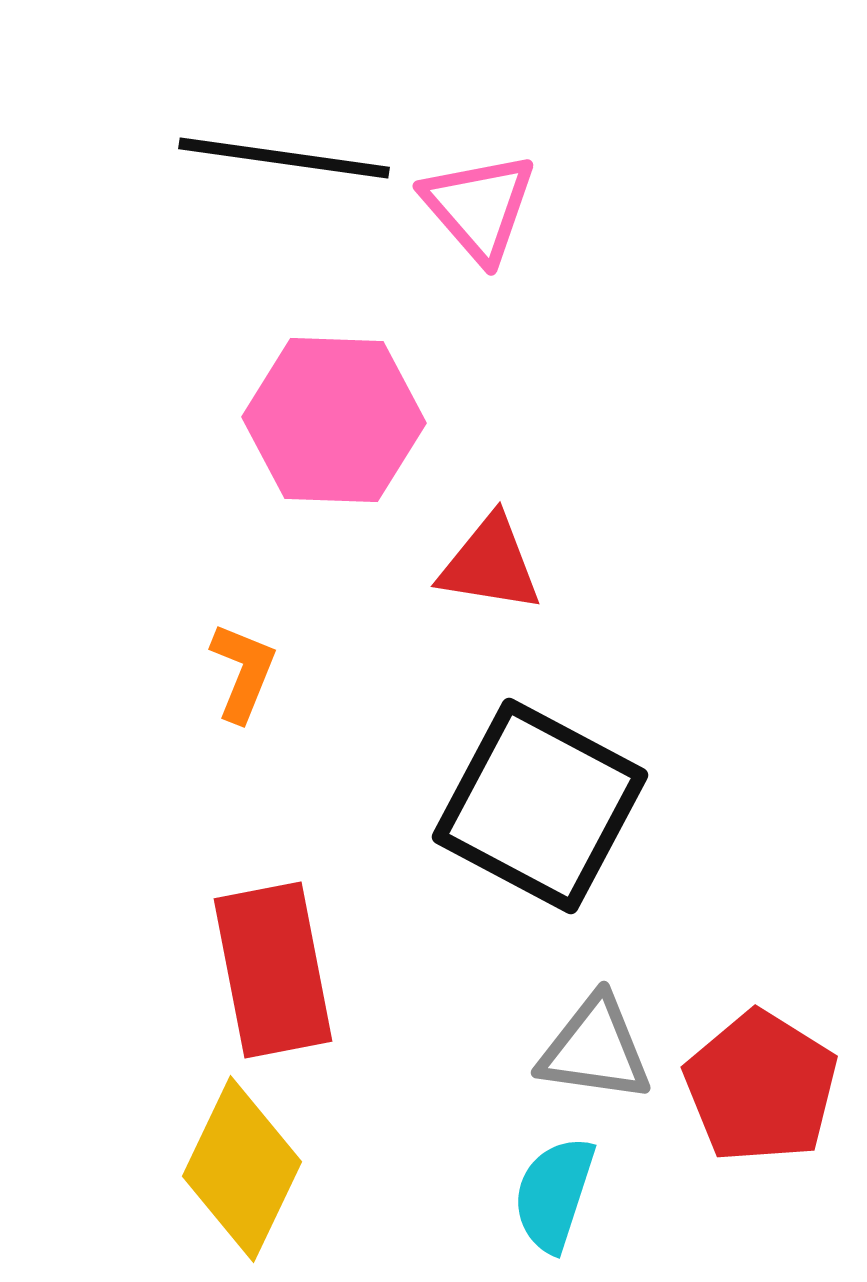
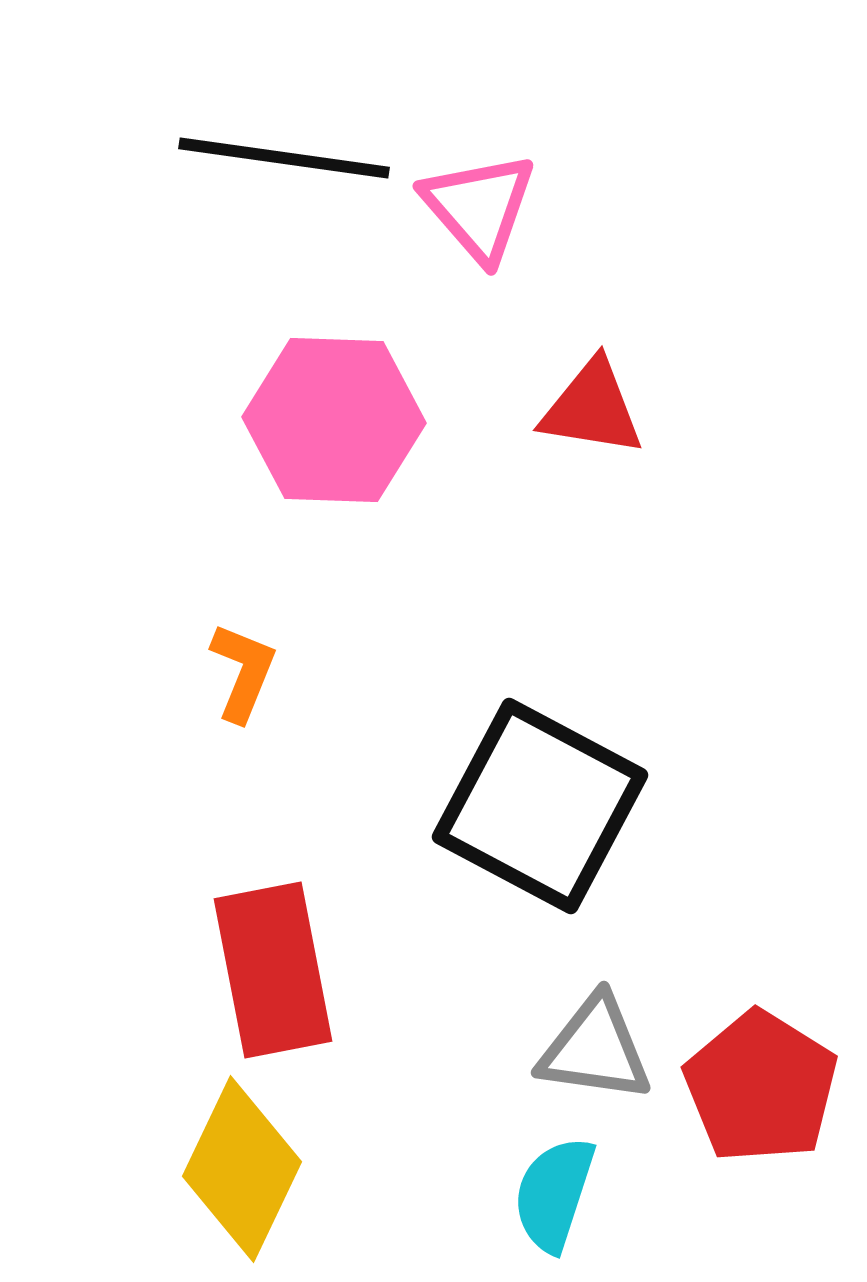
red triangle: moved 102 px right, 156 px up
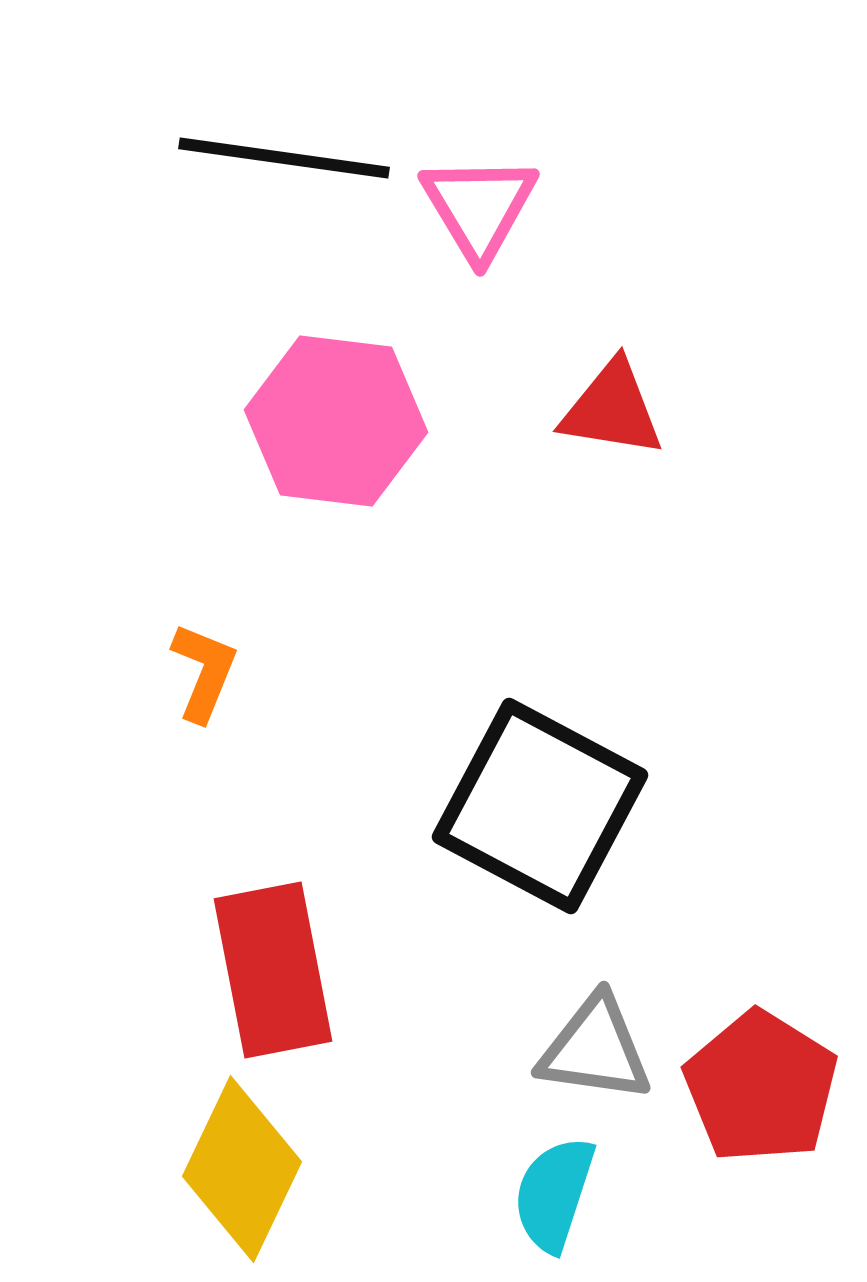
pink triangle: rotated 10 degrees clockwise
red triangle: moved 20 px right, 1 px down
pink hexagon: moved 2 px right, 1 px down; rotated 5 degrees clockwise
orange L-shape: moved 39 px left
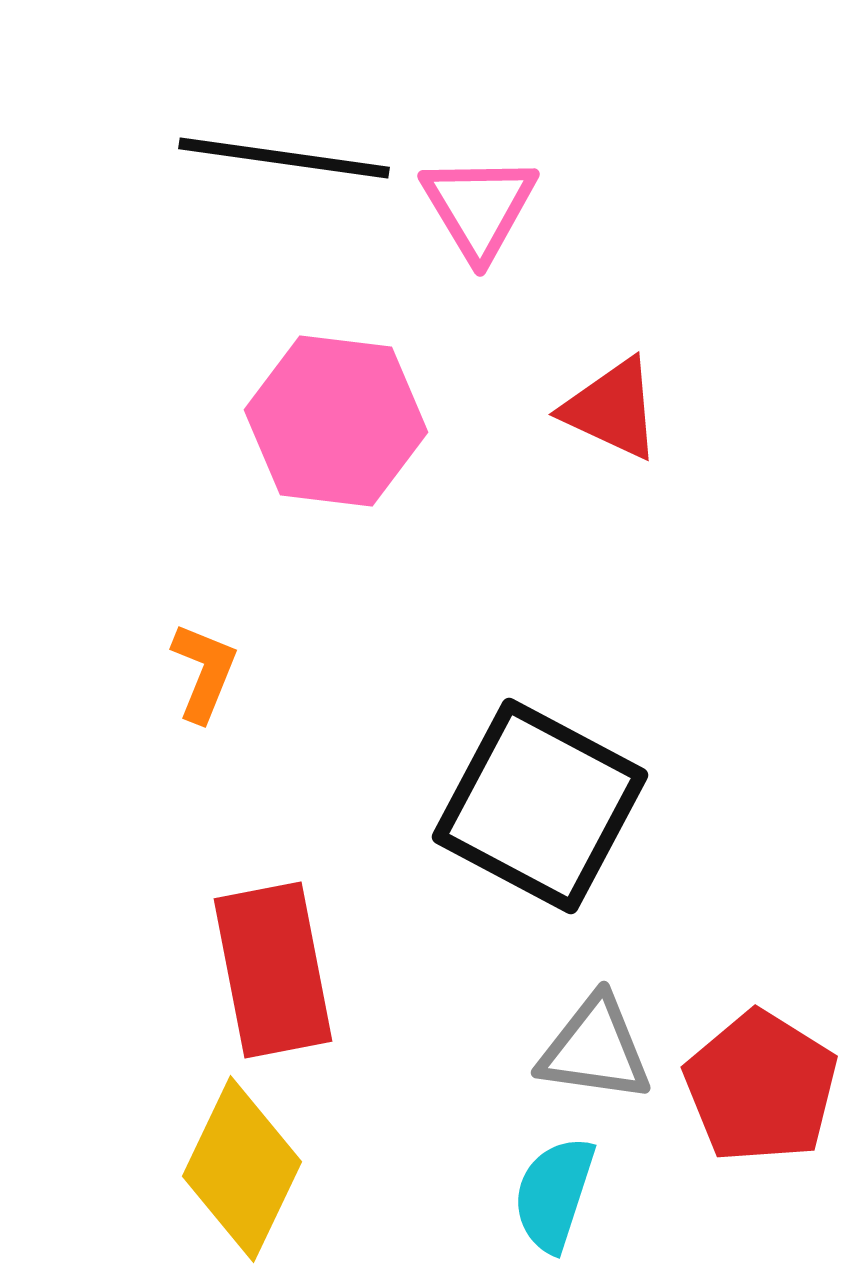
red triangle: rotated 16 degrees clockwise
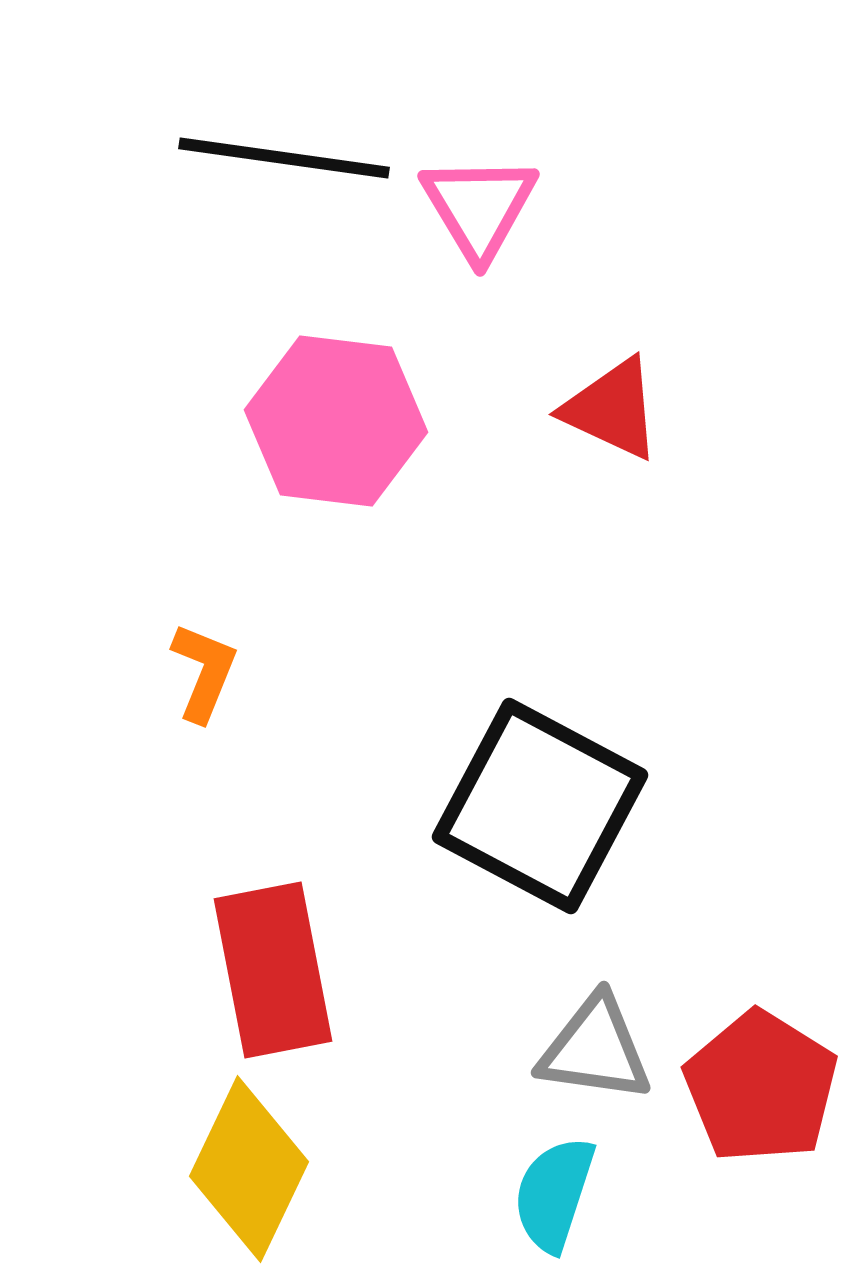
yellow diamond: moved 7 px right
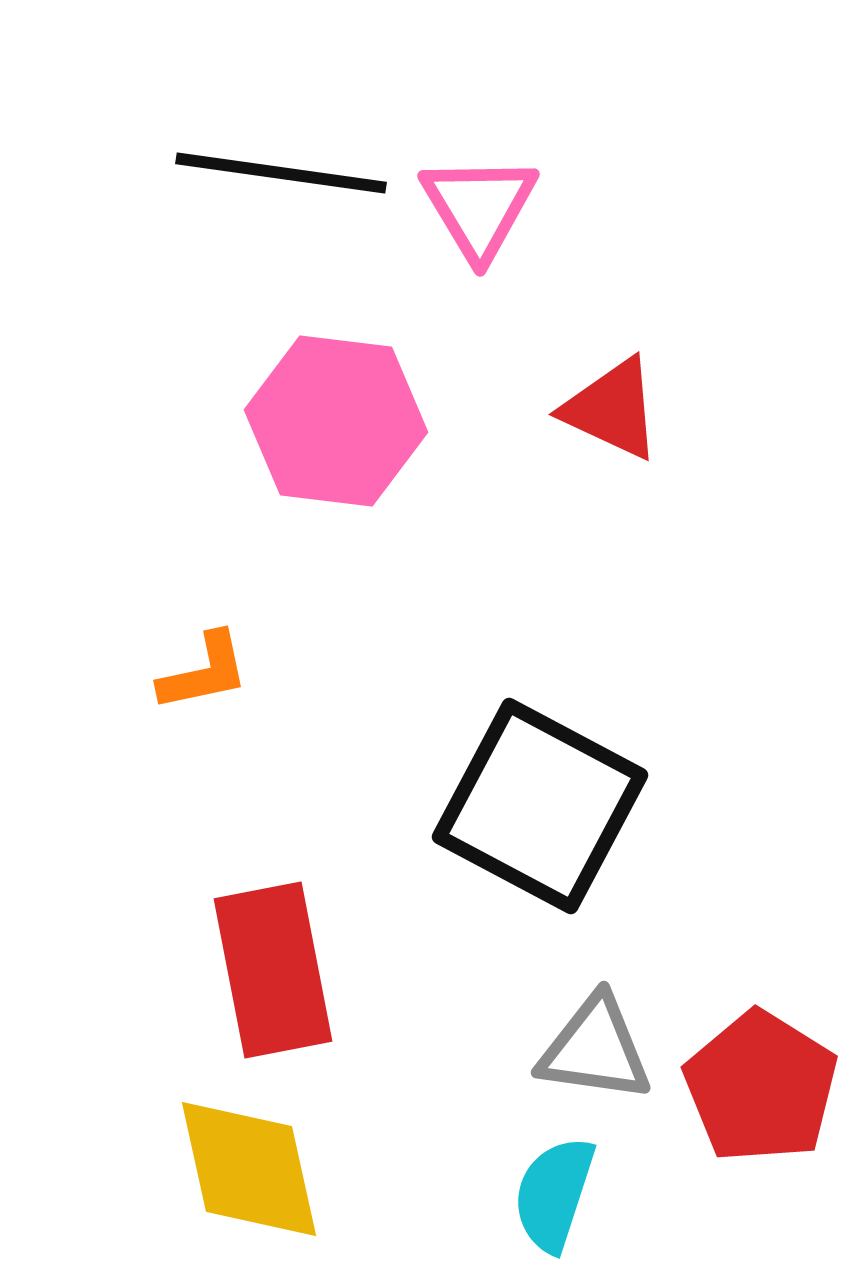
black line: moved 3 px left, 15 px down
orange L-shape: rotated 56 degrees clockwise
yellow diamond: rotated 38 degrees counterclockwise
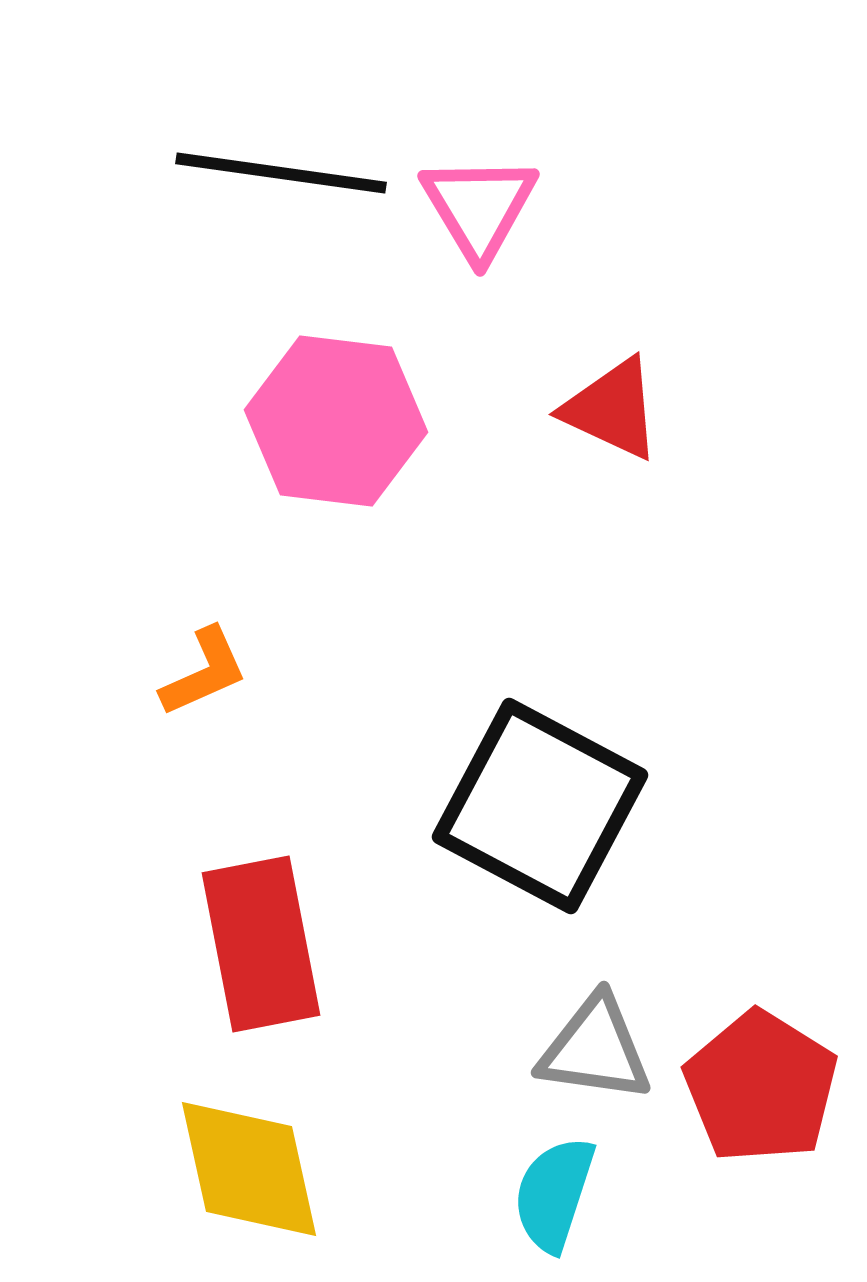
orange L-shape: rotated 12 degrees counterclockwise
red rectangle: moved 12 px left, 26 px up
